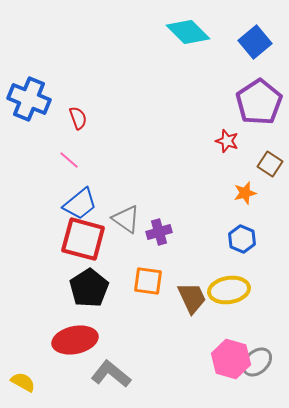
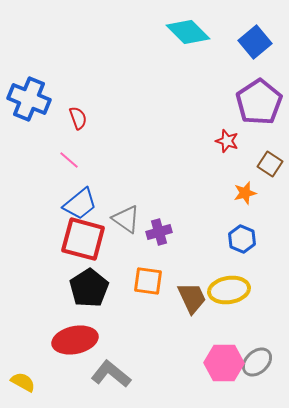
pink hexagon: moved 7 px left, 4 px down; rotated 15 degrees counterclockwise
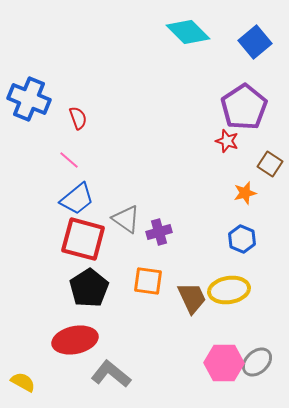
purple pentagon: moved 15 px left, 5 px down
blue trapezoid: moved 3 px left, 5 px up
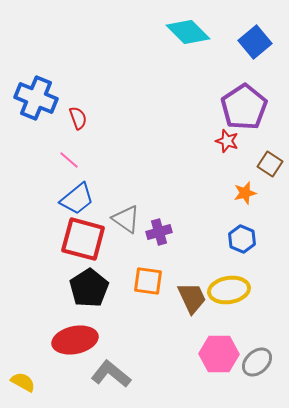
blue cross: moved 7 px right, 1 px up
pink hexagon: moved 5 px left, 9 px up
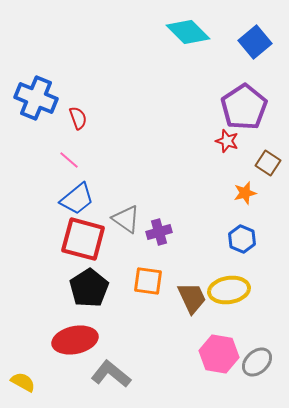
brown square: moved 2 px left, 1 px up
pink hexagon: rotated 9 degrees clockwise
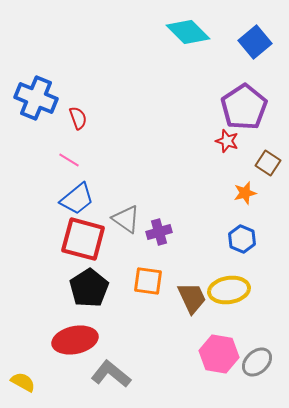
pink line: rotated 10 degrees counterclockwise
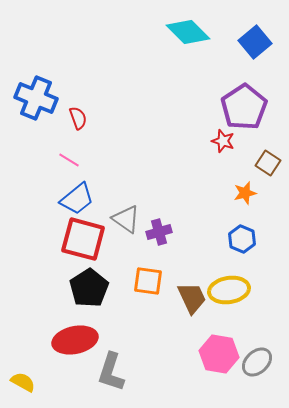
red star: moved 4 px left
gray L-shape: moved 2 px up; rotated 111 degrees counterclockwise
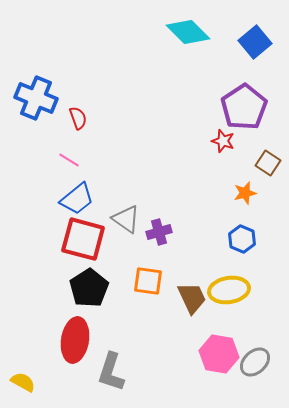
red ellipse: rotated 69 degrees counterclockwise
gray ellipse: moved 2 px left
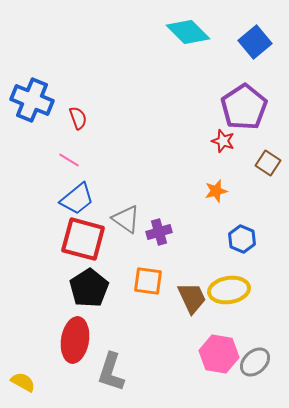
blue cross: moved 4 px left, 2 px down
orange star: moved 29 px left, 2 px up
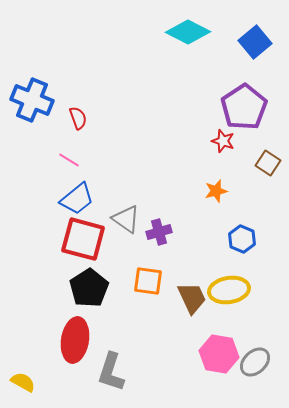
cyan diamond: rotated 18 degrees counterclockwise
